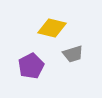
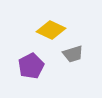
yellow diamond: moved 1 px left, 2 px down; rotated 12 degrees clockwise
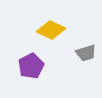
gray trapezoid: moved 13 px right, 1 px up
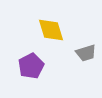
yellow diamond: rotated 48 degrees clockwise
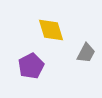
gray trapezoid: rotated 45 degrees counterclockwise
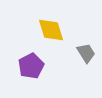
gray trapezoid: rotated 60 degrees counterclockwise
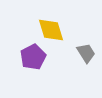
purple pentagon: moved 2 px right, 9 px up
